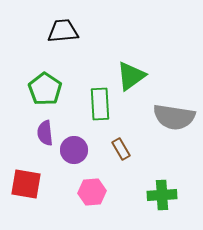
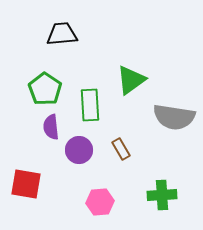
black trapezoid: moved 1 px left, 3 px down
green triangle: moved 4 px down
green rectangle: moved 10 px left, 1 px down
purple semicircle: moved 6 px right, 6 px up
purple circle: moved 5 px right
pink hexagon: moved 8 px right, 10 px down
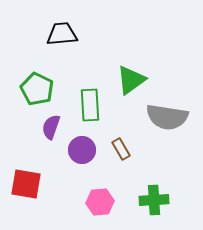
green pentagon: moved 8 px left; rotated 8 degrees counterclockwise
gray semicircle: moved 7 px left
purple semicircle: rotated 25 degrees clockwise
purple circle: moved 3 px right
green cross: moved 8 px left, 5 px down
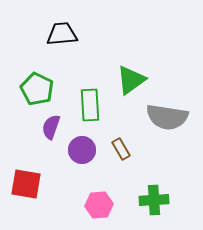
pink hexagon: moved 1 px left, 3 px down
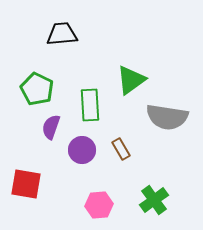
green cross: rotated 32 degrees counterclockwise
